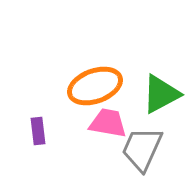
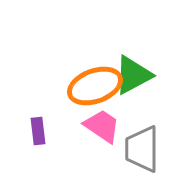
green triangle: moved 28 px left, 19 px up
pink trapezoid: moved 6 px left, 3 px down; rotated 24 degrees clockwise
gray trapezoid: rotated 24 degrees counterclockwise
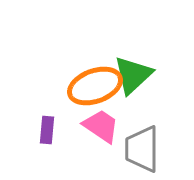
green triangle: rotated 15 degrees counterclockwise
pink trapezoid: moved 1 px left
purple rectangle: moved 9 px right, 1 px up; rotated 12 degrees clockwise
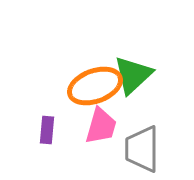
pink trapezoid: rotated 72 degrees clockwise
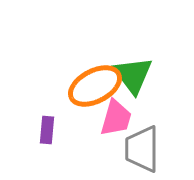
green triangle: rotated 24 degrees counterclockwise
orange ellipse: rotated 8 degrees counterclockwise
pink trapezoid: moved 15 px right, 8 px up
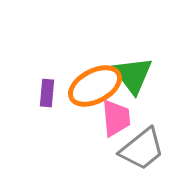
pink trapezoid: rotated 21 degrees counterclockwise
purple rectangle: moved 37 px up
gray trapezoid: rotated 129 degrees counterclockwise
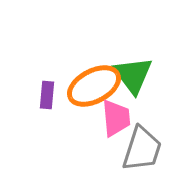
orange ellipse: moved 1 px left
purple rectangle: moved 2 px down
gray trapezoid: rotated 33 degrees counterclockwise
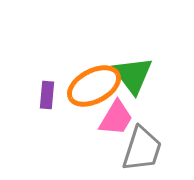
pink trapezoid: rotated 36 degrees clockwise
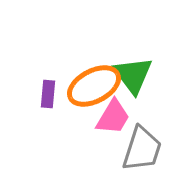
purple rectangle: moved 1 px right, 1 px up
pink trapezoid: moved 3 px left, 1 px up
